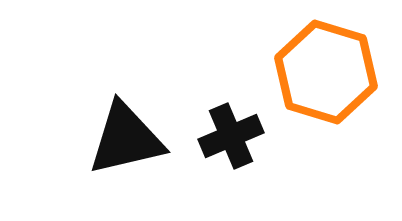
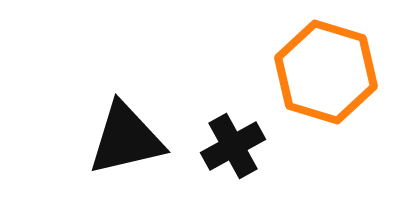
black cross: moved 2 px right, 10 px down; rotated 6 degrees counterclockwise
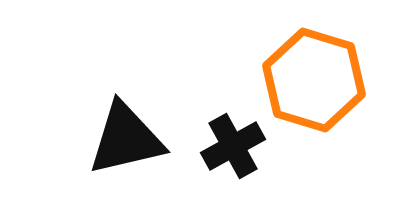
orange hexagon: moved 12 px left, 8 px down
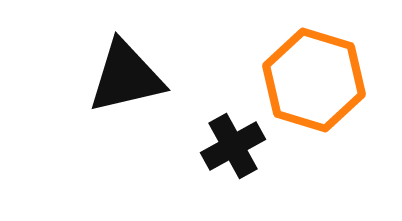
black triangle: moved 62 px up
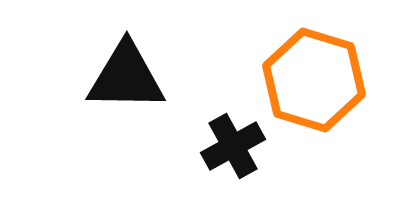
black triangle: rotated 14 degrees clockwise
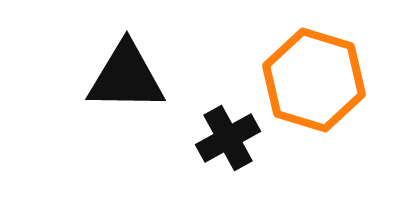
black cross: moved 5 px left, 8 px up
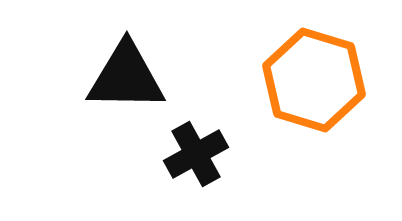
black cross: moved 32 px left, 16 px down
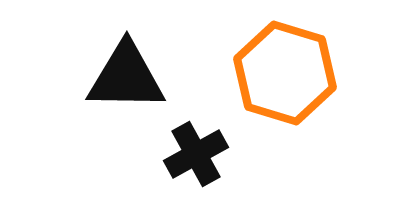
orange hexagon: moved 29 px left, 7 px up
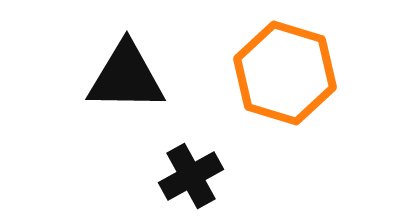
black cross: moved 5 px left, 22 px down
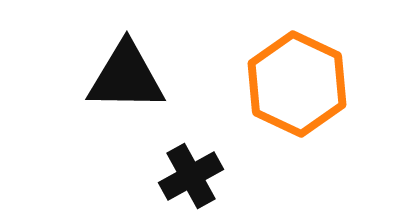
orange hexagon: moved 12 px right, 11 px down; rotated 8 degrees clockwise
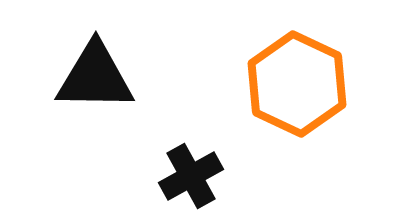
black triangle: moved 31 px left
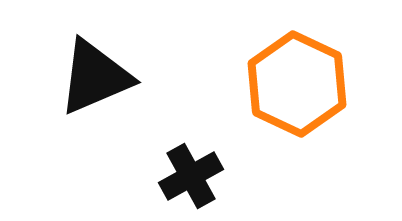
black triangle: rotated 24 degrees counterclockwise
